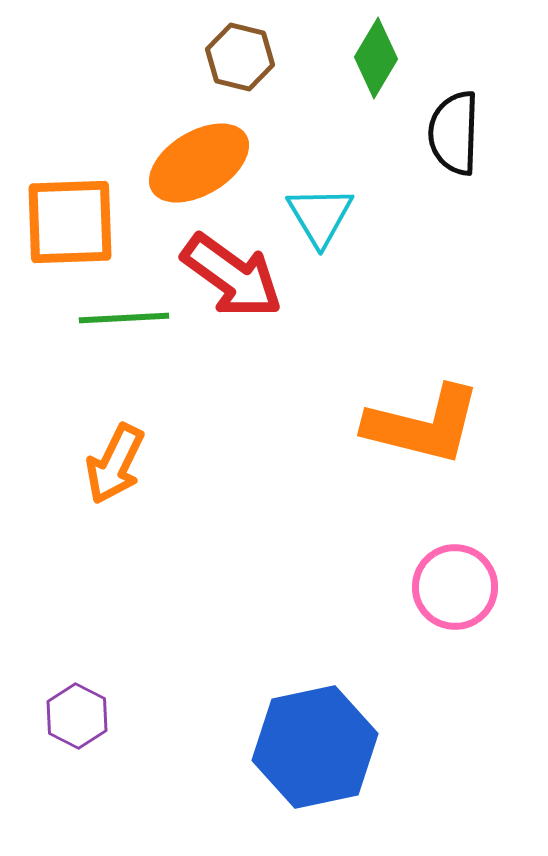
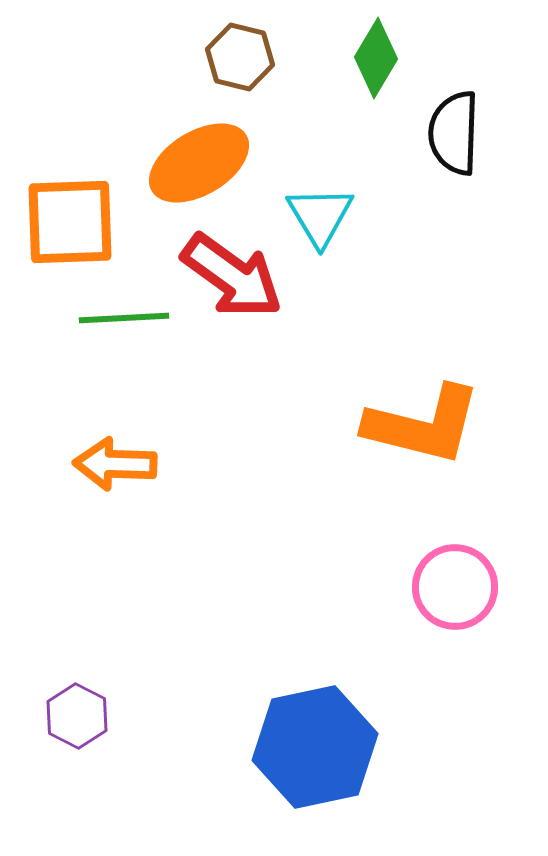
orange arrow: rotated 66 degrees clockwise
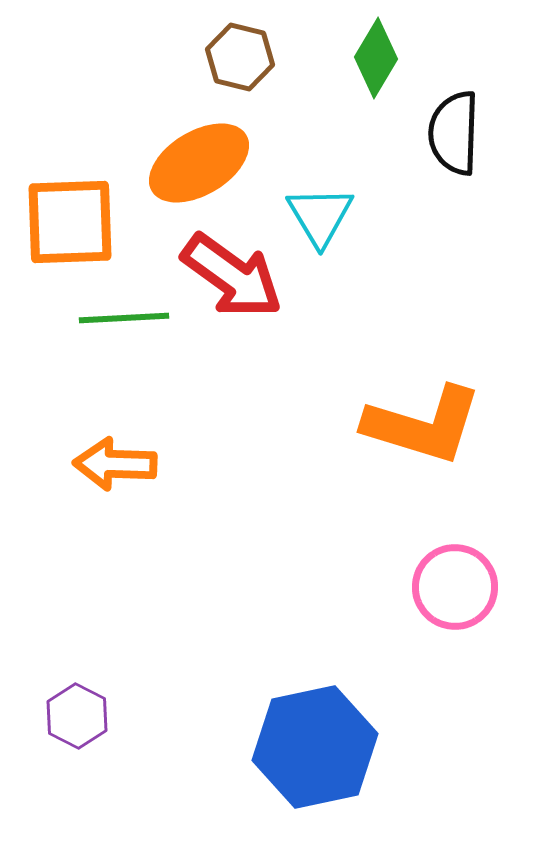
orange L-shape: rotated 3 degrees clockwise
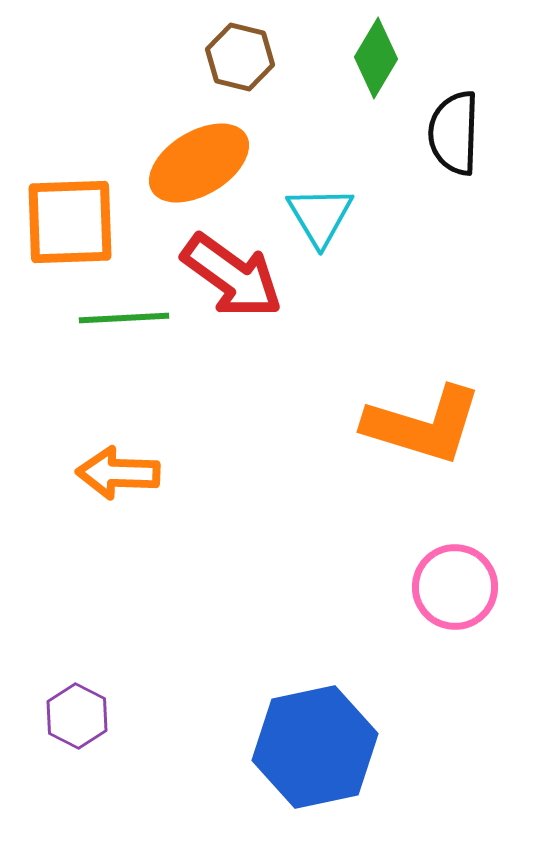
orange arrow: moved 3 px right, 9 px down
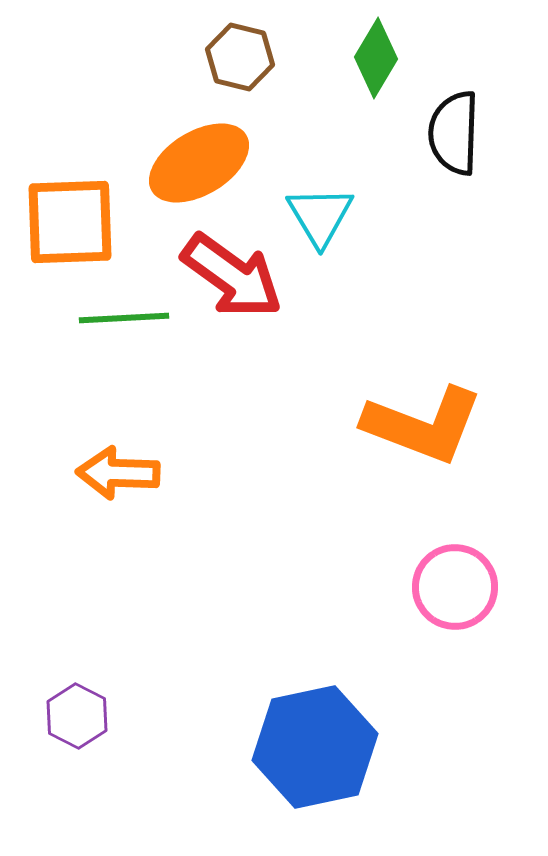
orange L-shape: rotated 4 degrees clockwise
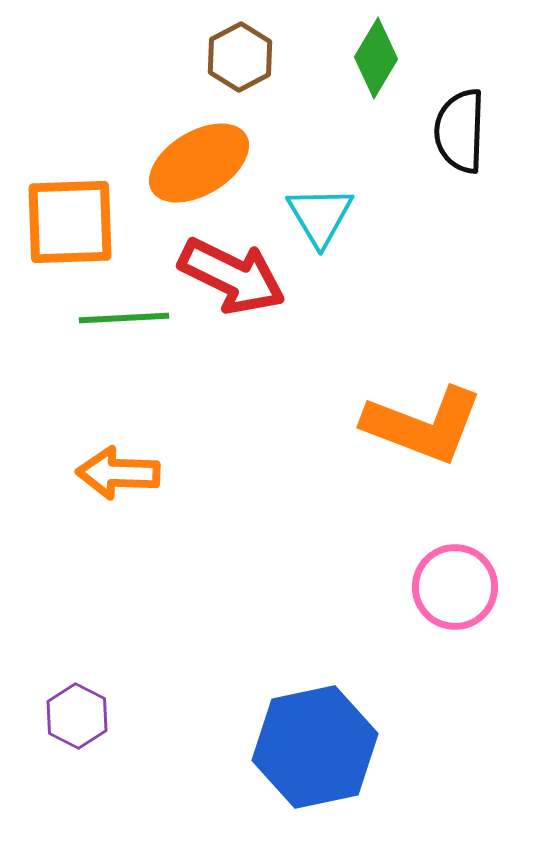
brown hexagon: rotated 18 degrees clockwise
black semicircle: moved 6 px right, 2 px up
red arrow: rotated 10 degrees counterclockwise
